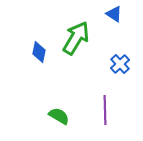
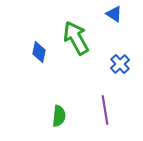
green arrow: rotated 60 degrees counterclockwise
purple line: rotated 8 degrees counterclockwise
green semicircle: rotated 65 degrees clockwise
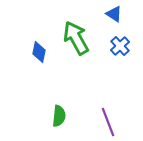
blue cross: moved 18 px up
purple line: moved 3 px right, 12 px down; rotated 12 degrees counterclockwise
